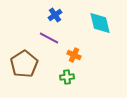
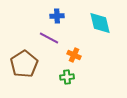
blue cross: moved 2 px right, 1 px down; rotated 32 degrees clockwise
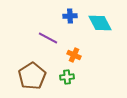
blue cross: moved 13 px right
cyan diamond: rotated 15 degrees counterclockwise
purple line: moved 1 px left
brown pentagon: moved 8 px right, 12 px down
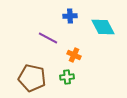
cyan diamond: moved 3 px right, 4 px down
brown pentagon: moved 2 px down; rotated 28 degrees counterclockwise
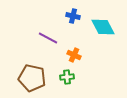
blue cross: moved 3 px right; rotated 16 degrees clockwise
